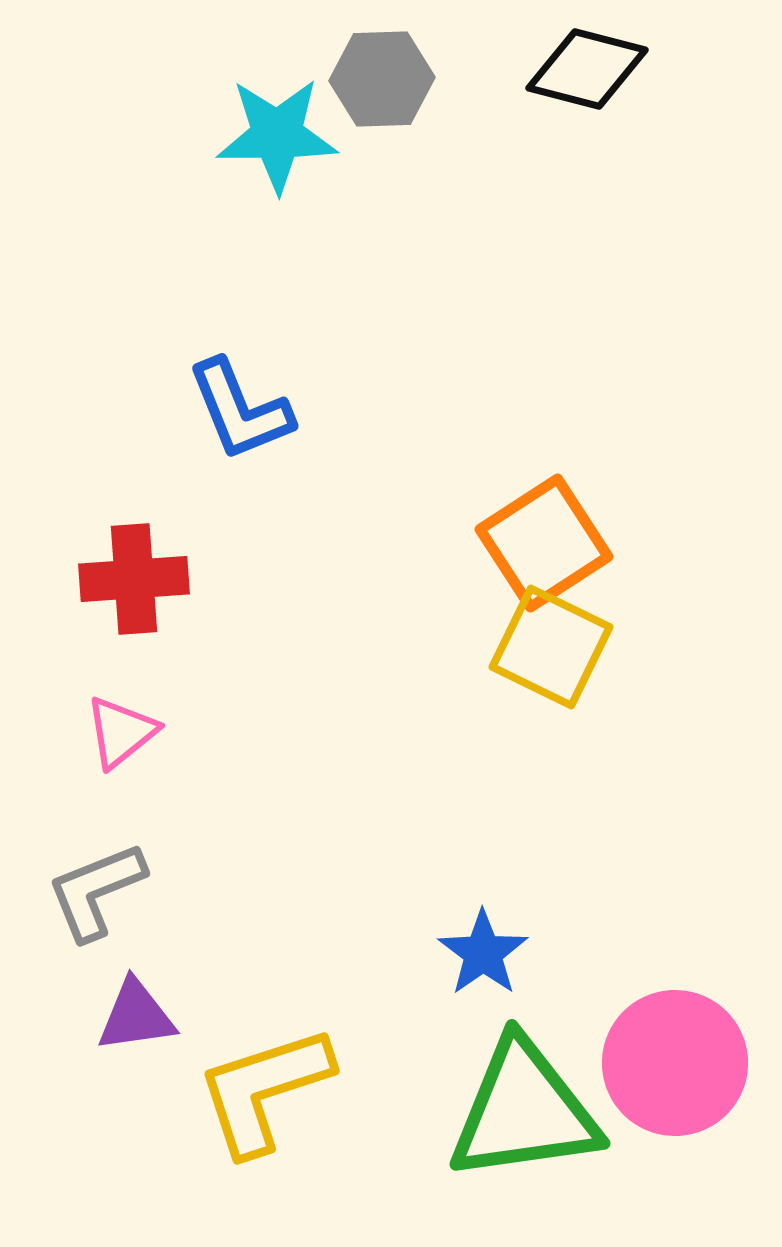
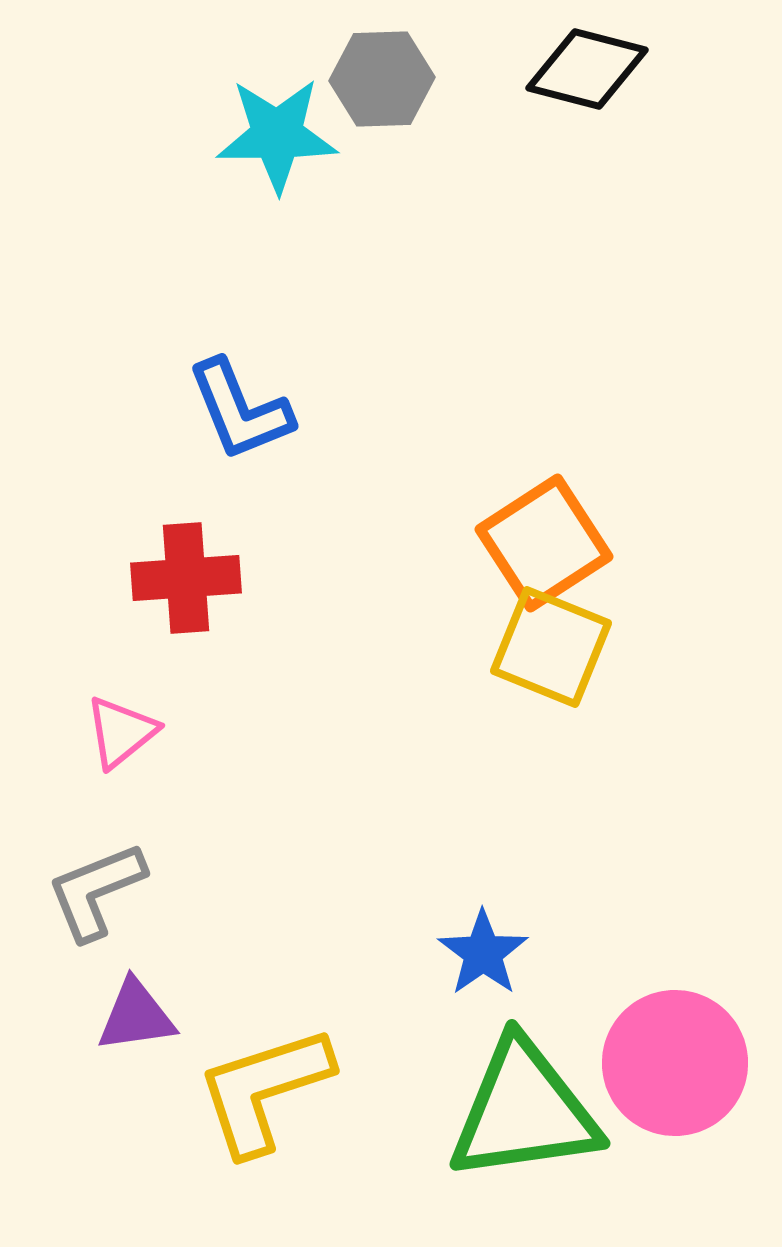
red cross: moved 52 px right, 1 px up
yellow square: rotated 4 degrees counterclockwise
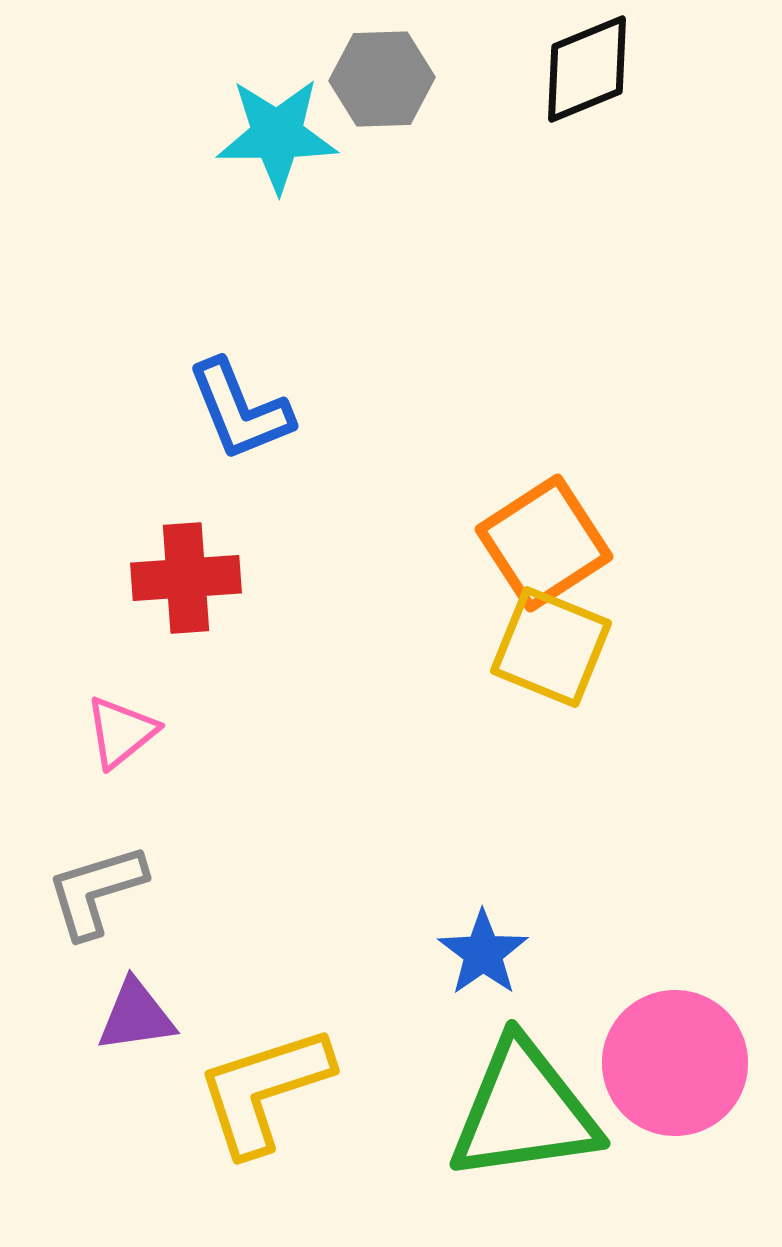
black diamond: rotated 37 degrees counterclockwise
gray L-shape: rotated 5 degrees clockwise
